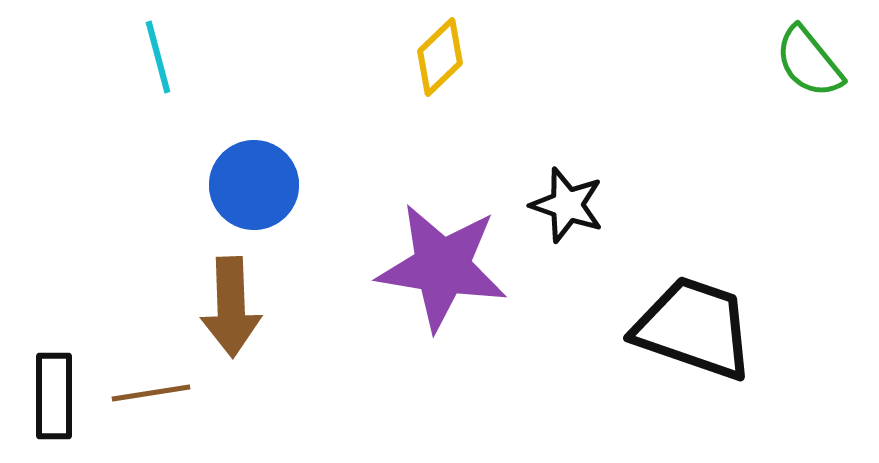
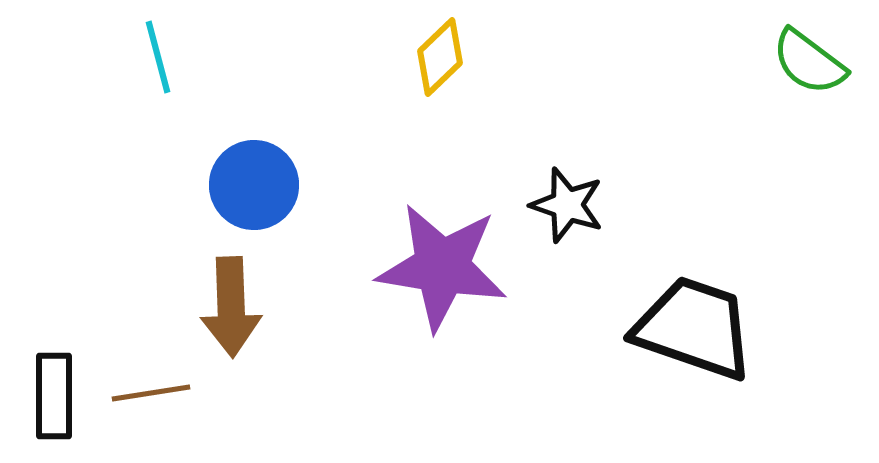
green semicircle: rotated 14 degrees counterclockwise
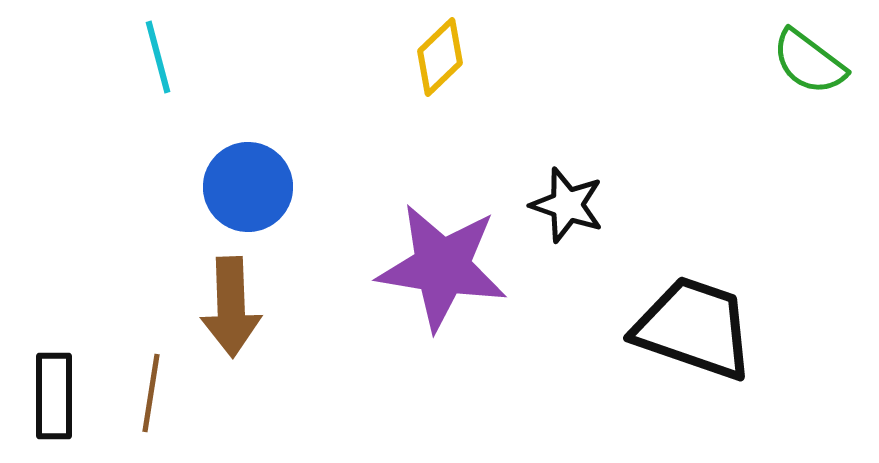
blue circle: moved 6 px left, 2 px down
brown line: rotated 72 degrees counterclockwise
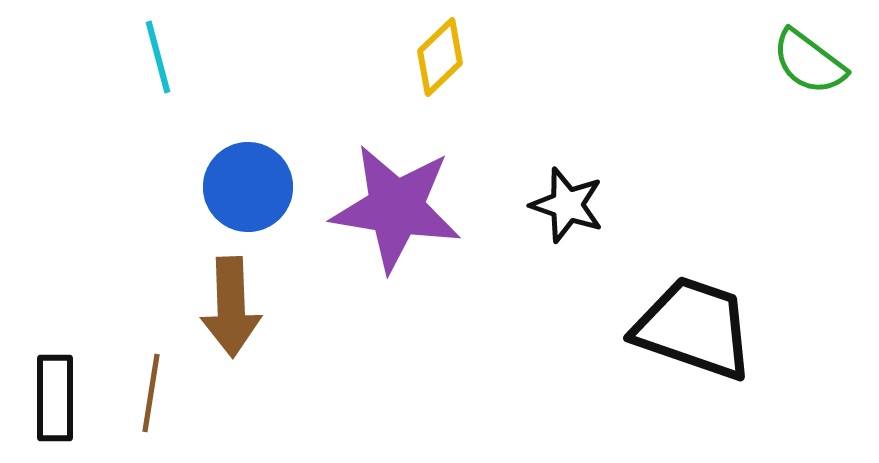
purple star: moved 46 px left, 59 px up
black rectangle: moved 1 px right, 2 px down
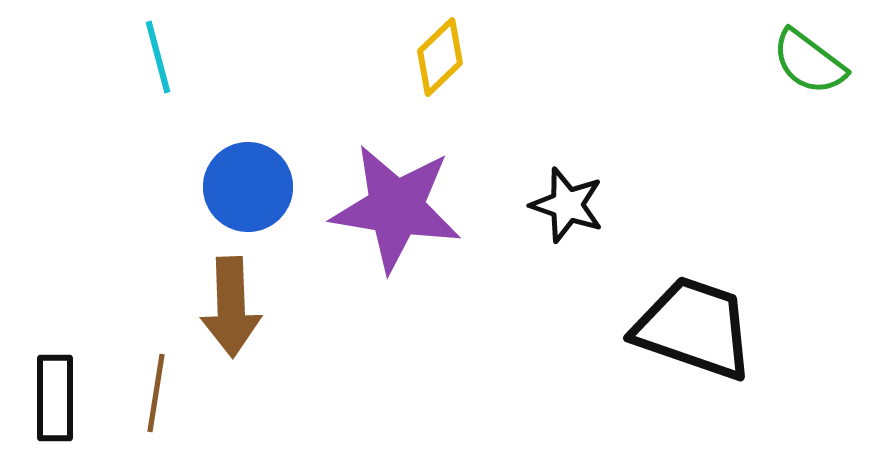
brown line: moved 5 px right
